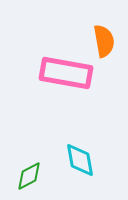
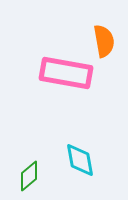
green diamond: rotated 12 degrees counterclockwise
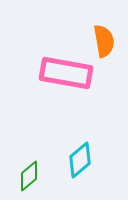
cyan diamond: rotated 60 degrees clockwise
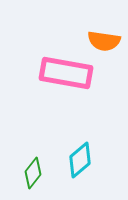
orange semicircle: rotated 108 degrees clockwise
green diamond: moved 4 px right, 3 px up; rotated 12 degrees counterclockwise
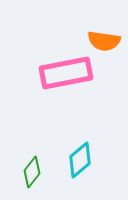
pink rectangle: rotated 21 degrees counterclockwise
green diamond: moved 1 px left, 1 px up
